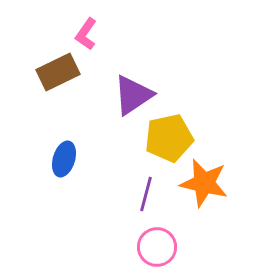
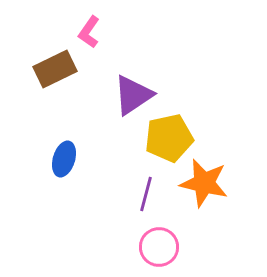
pink L-shape: moved 3 px right, 2 px up
brown rectangle: moved 3 px left, 3 px up
pink circle: moved 2 px right
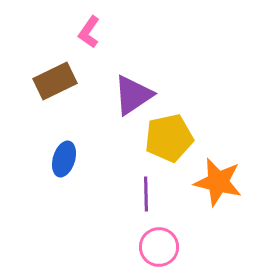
brown rectangle: moved 12 px down
orange star: moved 14 px right, 1 px up
purple line: rotated 16 degrees counterclockwise
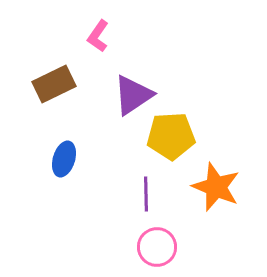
pink L-shape: moved 9 px right, 4 px down
brown rectangle: moved 1 px left, 3 px down
yellow pentagon: moved 2 px right, 2 px up; rotated 9 degrees clockwise
orange star: moved 2 px left, 5 px down; rotated 9 degrees clockwise
pink circle: moved 2 px left
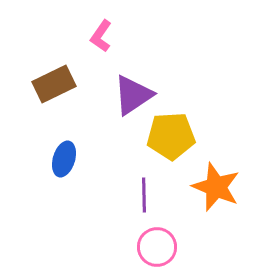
pink L-shape: moved 3 px right
purple line: moved 2 px left, 1 px down
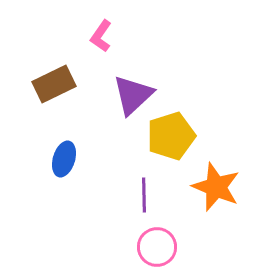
purple triangle: rotated 9 degrees counterclockwise
yellow pentagon: rotated 15 degrees counterclockwise
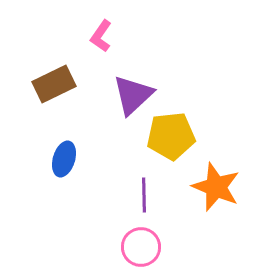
yellow pentagon: rotated 12 degrees clockwise
pink circle: moved 16 px left
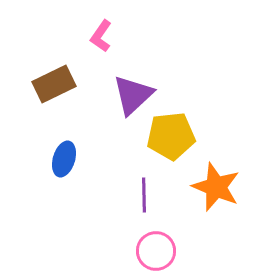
pink circle: moved 15 px right, 4 px down
